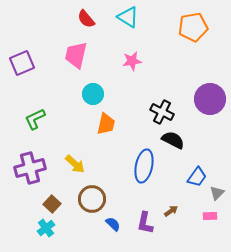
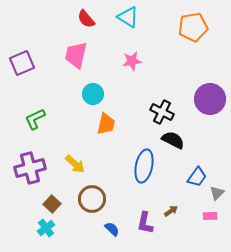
blue semicircle: moved 1 px left, 5 px down
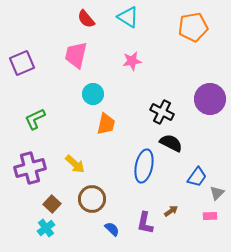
black semicircle: moved 2 px left, 3 px down
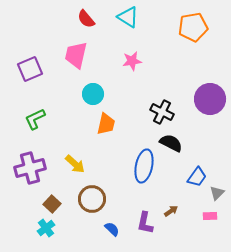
purple square: moved 8 px right, 6 px down
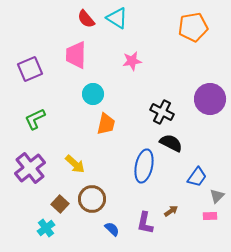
cyan triangle: moved 11 px left, 1 px down
pink trapezoid: rotated 12 degrees counterclockwise
purple cross: rotated 24 degrees counterclockwise
gray triangle: moved 3 px down
brown square: moved 8 px right
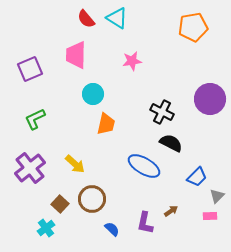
blue ellipse: rotated 72 degrees counterclockwise
blue trapezoid: rotated 10 degrees clockwise
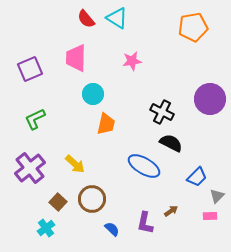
pink trapezoid: moved 3 px down
brown square: moved 2 px left, 2 px up
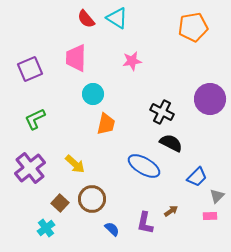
brown square: moved 2 px right, 1 px down
